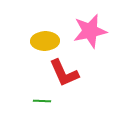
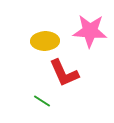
pink star: rotated 16 degrees clockwise
green line: rotated 30 degrees clockwise
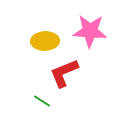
red L-shape: rotated 92 degrees clockwise
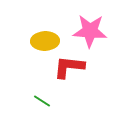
red L-shape: moved 5 px right, 6 px up; rotated 28 degrees clockwise
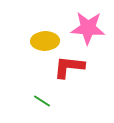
pink star: moved 2 px left, 3 px up
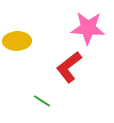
yellow ellipse: moved 28 px left
red L-shape: rotated 44 degrees counterclockwise
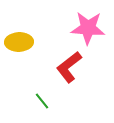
yellow ellipse: moved 2 px right, 1 px down
green line: rotated 18 degrees clockwise
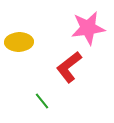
pink star: rotated 12 degrees counterclockwise
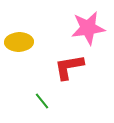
red L-shape: rotated 28 degrees clockwise
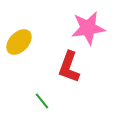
yellow ellipse: rotated 44 degrees counterclockwise
red L-shape: rotated 60 degrees counterclockwise
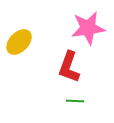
green line: moved 33 px right; rotated 48 degrees counterclockwise
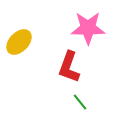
pink star: rotated 8 degrees clockwise
green line: moved 5 px right, 1 px down; rotated 48 degrees clockwise
